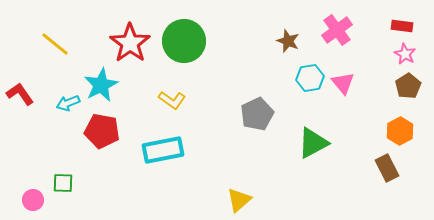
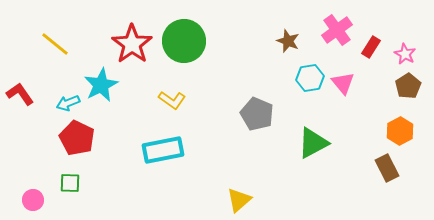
red rectangle: moved 31 px left, 21 px down; rotated 65 degrees counterclockwise
red star: moved 2 px right, 1 px down
gray pentagon: rotated 24 degrees counterclockwise
red pentagon: moved 25 px left, 7 px down; rotated 16 degrees clockwise
green square: moved 7 px right
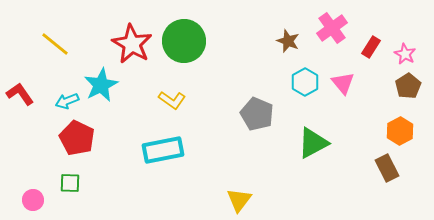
pink cross: moved 5 px left, 2 px up
red star: rotated 6 degrees counterclockwise
cyan hexagon: moved 5 px left, 4 px down; rotated 20 degrees counterclockwise
cyan arrow: moved 1 px left, 2 px up
yellow triangle: rotated 12 degrees counterclockwise
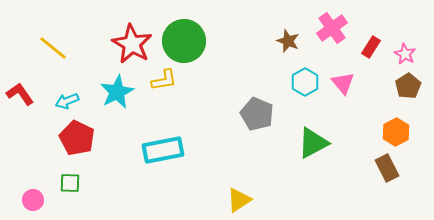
yellow line: moved 2 px left, 4 px down
cyan star: moved 16 px right, 7 px down
yellow L-shape: moved 8 px left, 20 px up; rotated 44 degrees counterclockwise
orange hexagon: moved 4 px left, 1 px down
yellow triangle: rotated 20 degrees clockwise
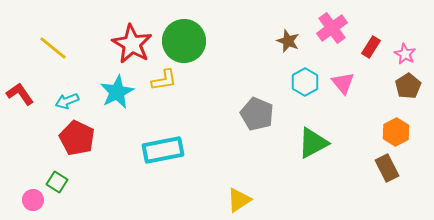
green square: moved 13 px left, 1 px up; rotated 30 degrees clockwise
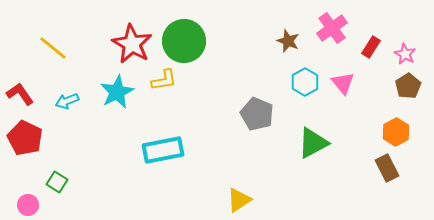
red pentagon: moved 52 px left
pink circle: moved 5 px left, 5 px down
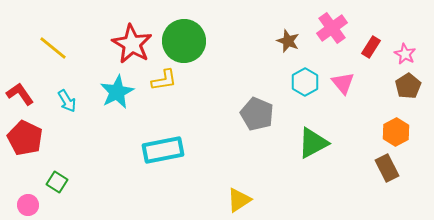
cyan arrow: rotated 100 degrees counterclockwise
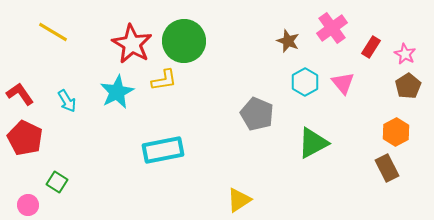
yellow line: moved 16 px up; rotated 8 degrees counterclockwise
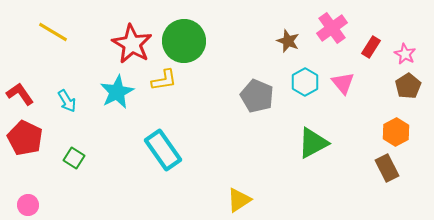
gray pentagon: moved 18 px up
cyan rectangle: rotated 66 degrees clockwise
green square: moved 17 px right, 24 px up
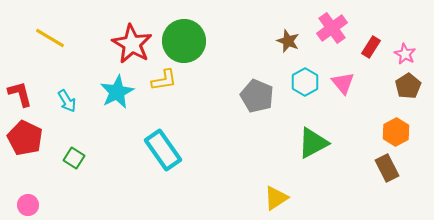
yellow line: moved 3 px left, 6 px down
red L-shape: rotated 20 degrees clockwise
yellow triangle: moved 37 px right, 2 px up
